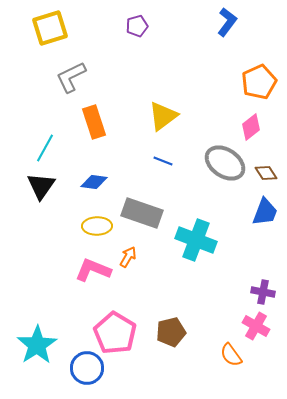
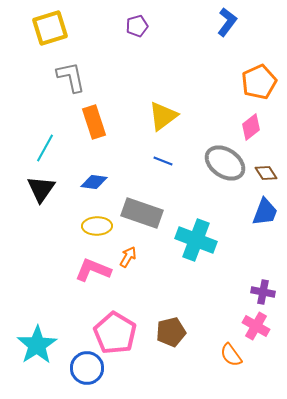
gray L-shape: rotated 104 degrees clockwise
black triangle: moved 3 px down
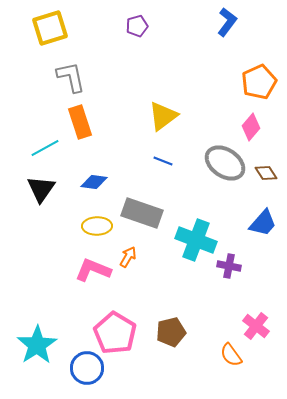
orange rectangle: moved 14 px left
pink diamond: rotated 12 degrees counterclockwise
cyan line: rotated 32 degrees clockwise
blue trapezoid: moved 2 px left, 11 px down; rotated 20 degrees clockwise
purple cross: moved 34 px left, 26 px up
pink cross: rotated 8 degrees clockwise
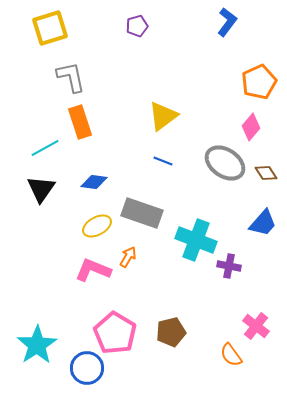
yellow ellipse: rotated 28 degrees counterclockwise
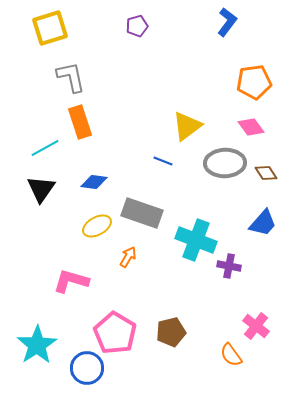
orange pentagon: moved 5 px left; rotated 16 degrees clockwise
yellow triangle: moved 24 px right, 10 px down
pink diamond: rotated 76 degrees counterclockwise
gray ellipse: rotated 36 degrees counterclockwise
pink L-shape: moved 22 px left, 11 px down; rotated 6 degrees counterclockwise
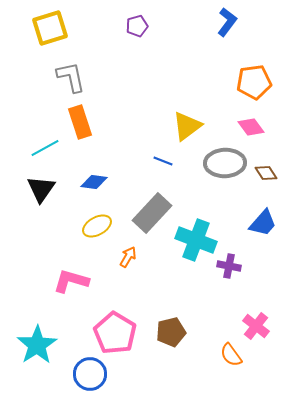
gray rectangle: moved 10 px right; rotated 66 degrees counterclockwise
blue circle: moved 3 px right, 6 px down
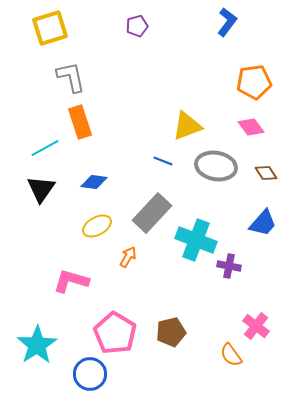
yellow triangle: rotated 16 degrees clockwise
gray ellipse: moved 9 px left, 3 px down; rotated 12 degrees clockwise
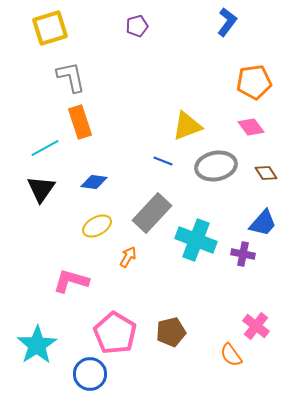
gray ellipse: rotated 21 degrees counterclockwise
purple cross: moved 14 px right, 12 px up
